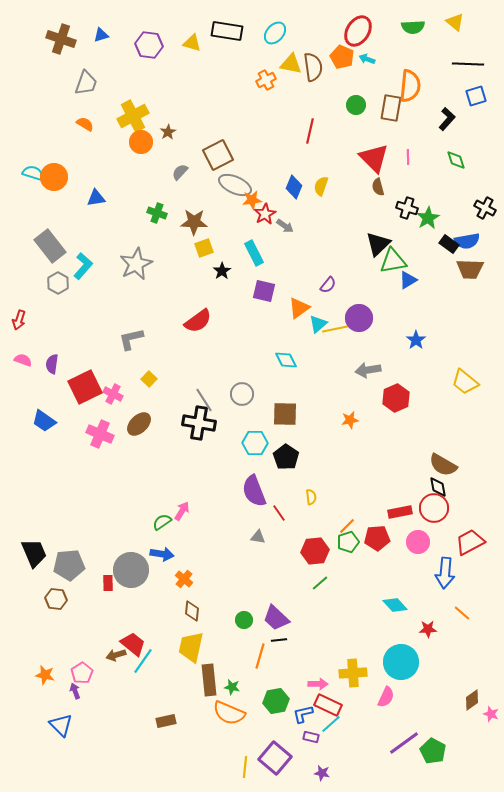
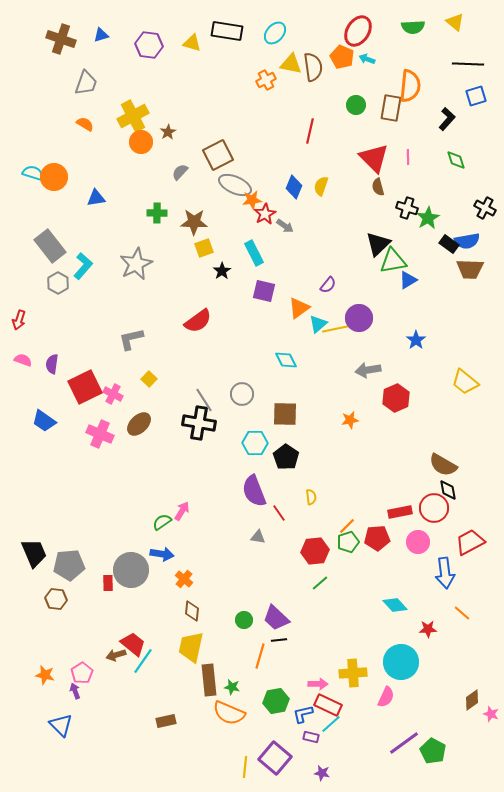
green cross at (157, 213): rotated 18 degrees counterclockwise
black diamond at (438, 487): moved 10 px right, 3 px down
blue arrow at (445, 573): rotated 12 degrees counterclockwise
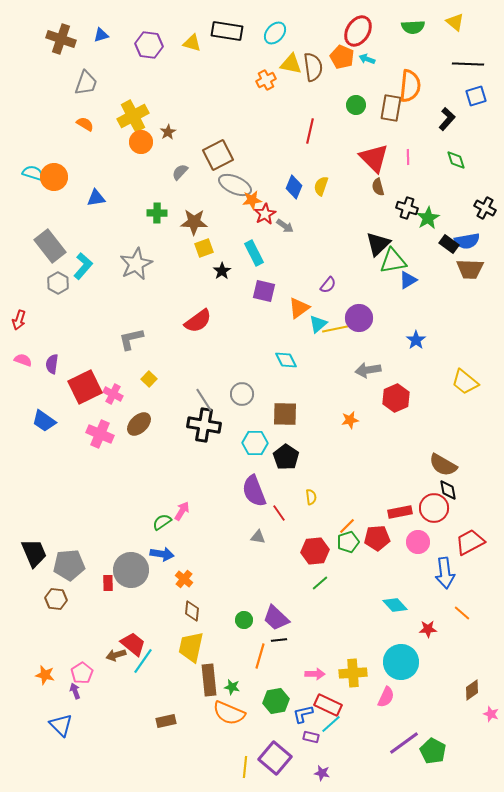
black cross at (199, 423): moved 5 px right, 2 px down
pink arrow at (318, 684): moved 3 px left, 10 px up
brown diamond at (472, 700): moved 10 px up
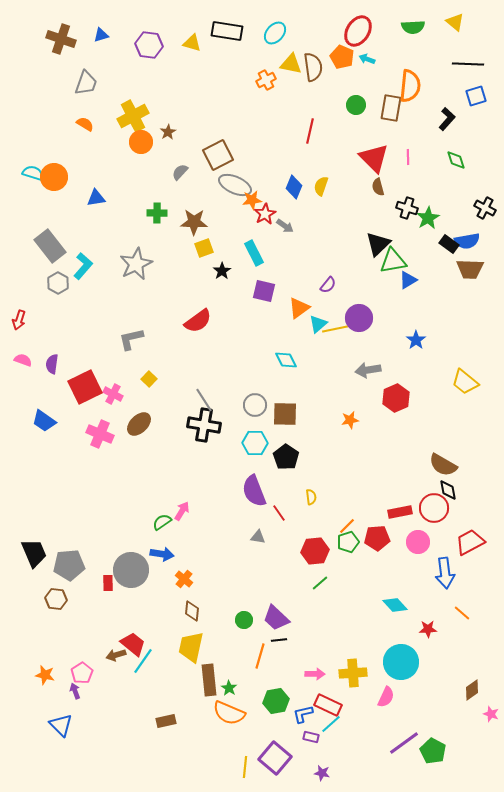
gray circle at (242, 394): moved 13 px right, 11 px down
green star at (232, 687): moved 3 px left, 1 px down; rotated 21 degrees clockwise
